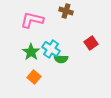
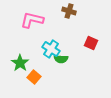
brown cross: moved 3 px right
red square: rotated 32 degrees counterclockwise
green star: moved 11 px left, 11 px down
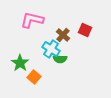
brown cross: moved 6 px left, 24 px down; rotated 24 degrees clockwise
red square: moved 6 px left, 13 px up
green semicircle: moved 1 px left
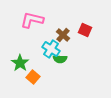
orange square: moved 1 px left
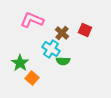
pink L-shape: rotated 10 degrees clockwise
brown cross: moved 1 px left, 2 px up
green semicircle: moved 3 px right, 2 px down
orange square: moved 1 px left, 1 px down
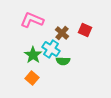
green star: moved 13 px right, 8 px up
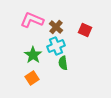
brown cross: moved 6 px left, 6 px up
cyan cross: moved 5 px right, 3 px up; rotated 36 degrees clockwise
green semicircle: moved 2 px down; rotated 80 degrees clockwise
orange square: rotated 16 degrees clockwise
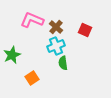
green star: moved 21 px left; rotated 12 degrees clockwise
